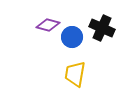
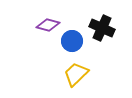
blue circle: moved 4 px down
yellow trapezoid: moved 1 px right; rotated 36 degrees clockwise
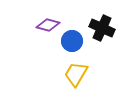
yellow trapezoid: rotated 16 degrees counterclockwise
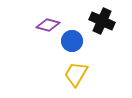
black cross: moved 7 px up
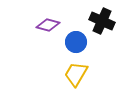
blue circle: moved 4 px right, 1 px down
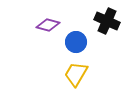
black cross: moved 5 px right
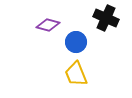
black cross: moved 1 px left, 3 px up
yellow trapezoid: rotated 52 degrees counterclockwise
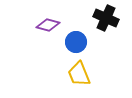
yellow trapezoid: moved 3 px right
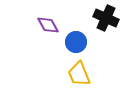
purple diamond: rotated 45 degrees clockwise
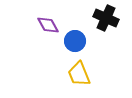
blue circle: moved 1 px left, 1 px up
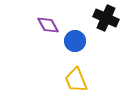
yellow trapezoid: moved 3 px left, 6 px down
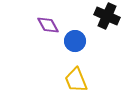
black cross: moved 1 px right, 2 px up
